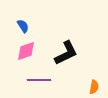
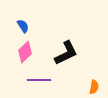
pink diamond: moved 1 px left, 1 px down; rotated 25 degrees counterclockwise
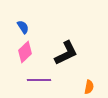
blue semicircle: moved 1 px down
orange semicircle: moved 5 px left
